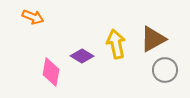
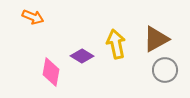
brown triangle: moved 3 px right
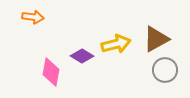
orange arrow: rotated 15 degrees counterclockwise
yellow arrow: rotated 88 degrees clockwise
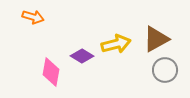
orange arrow: rotated 10 degrees clockwise
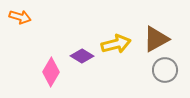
orange arrow: moved 13 px left
pink diamond: rotated 20 degrees clockwise
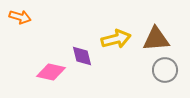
brown triangle: rotated 24 degrees clockwise
yellow arrow: moved 5 px up
purple diamond: rotated 45 degrees clockwise
pink diamond: rotated 72 degrees clockwise
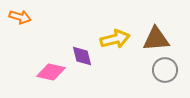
yellow arrow: moved 1 px left
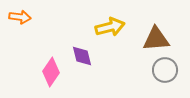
orange arrow: rotated 10 degrees counterclockwise
yellow arrow: moved 5 px left, 12 px up
pink diamond: rotated 68 degrees counterclockwise
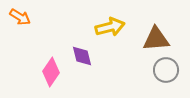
orange arrow: rotated 25 degrees clockwise
gray circle: moved 1 px right
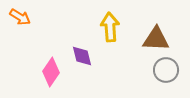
yellow arrow: rotated 80 degrees counterclockwise
brown triangle: rotated 8 degrees clockwise
